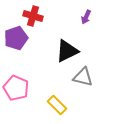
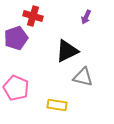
yellow rectangle: rotated 36 degrees counterclockwise
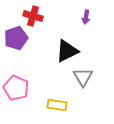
purple arrow: rotated 16 degrees counterclockwise
gray triangle: rotated 45 degrees clockwise
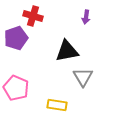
black triangle: rotated 15 degrees clockwise
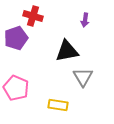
purple arrow: moved 1 px left, 3 px down
yellow rectangle: moved 1 px right
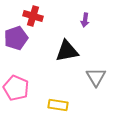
gray triangle: moved 13 px right
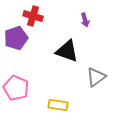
purple arrow: rotated 24 degrees counterclockwise
black triangle: rotated 30 degrees clockwise
gray triangle: rotated 25 degrees clockwise
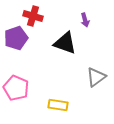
black triangle: moved 2 px left, 8 px up
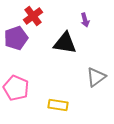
red cross: rotated 36 degrees clockwise
black triangle: rotated 10 degrees counterclockwise
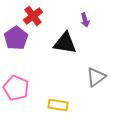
purple pentagon: rotated 15 degrees counterclockwise
